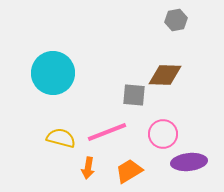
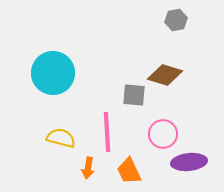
brown diamond: rotated 16 degrees clockwise
pink line: rotated 72 degrees counterclockwise
orange trapezoid: rotated 84 degrees counterclockwise
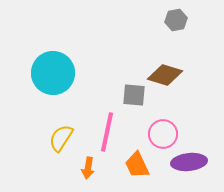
pink line: rotated 15 degrees clockwise
yellow semicircle: rotated 72 degrees counterclockwise
orange trapezoid: moved 8 px right, 6 px up
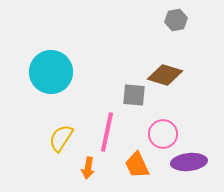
cyan circle: moved 2 px left, 1 px up
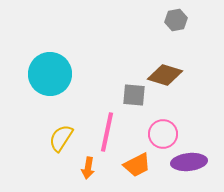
cyan circle: moved 1 px left, 2 px down
orange trapezoid: rotated 92 degrees counterclockwise
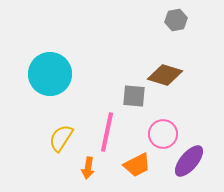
gray square: moved 1 px down
purple ellipse: moved 1 px up; rotated 44 degrees counterclockwise
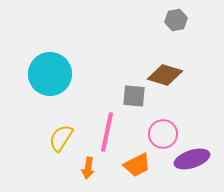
purple ellipse: moved 3 px right, 2 px up; rotated 32 degrees clockwise
